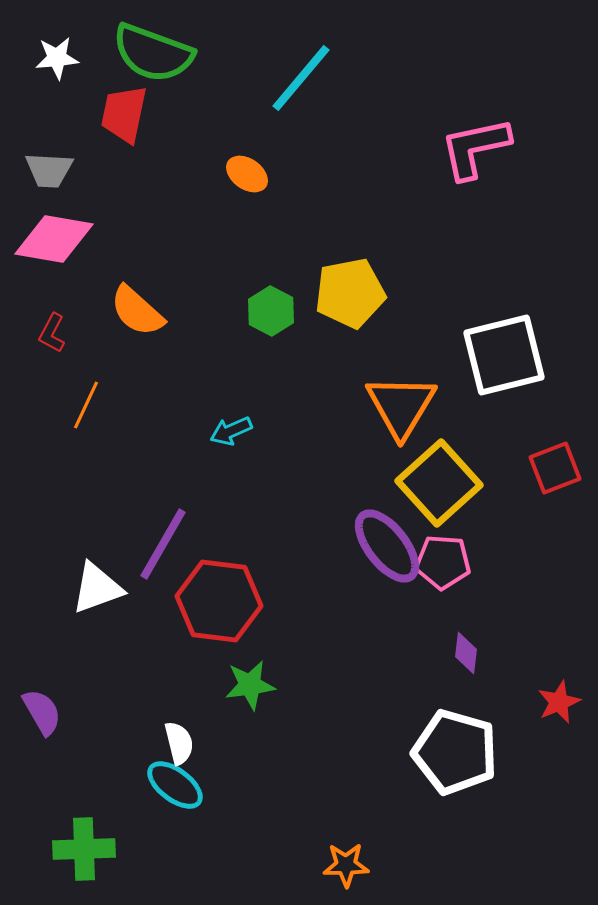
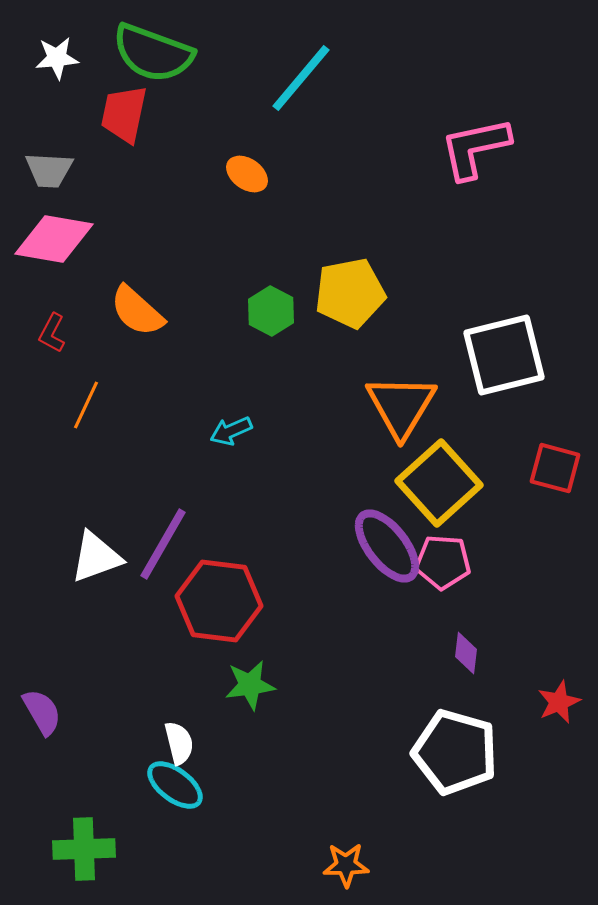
red square: rotated 36 degrees clockwise
white triangle: moved 1 px left, 31 px up
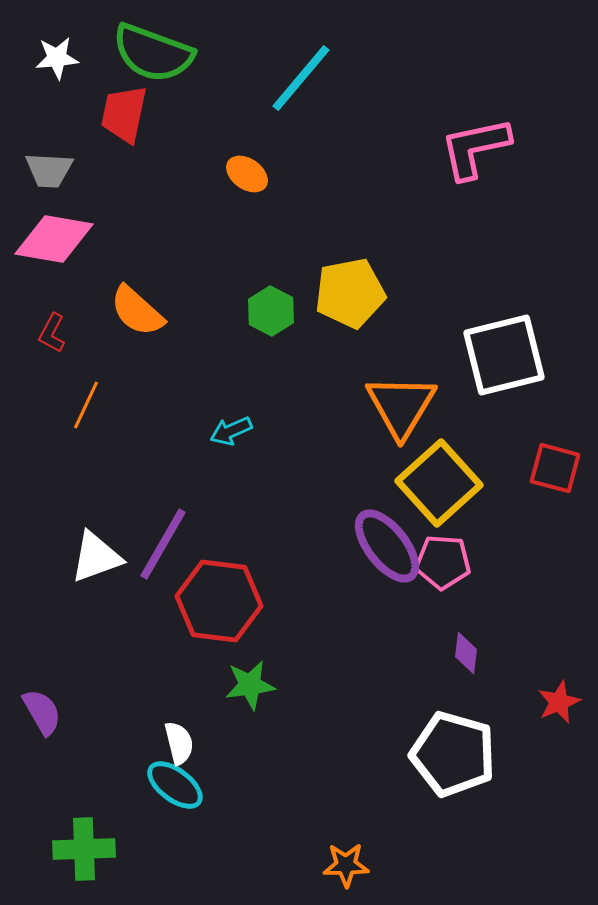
white pentagon: moved 2 px left, 2 px down
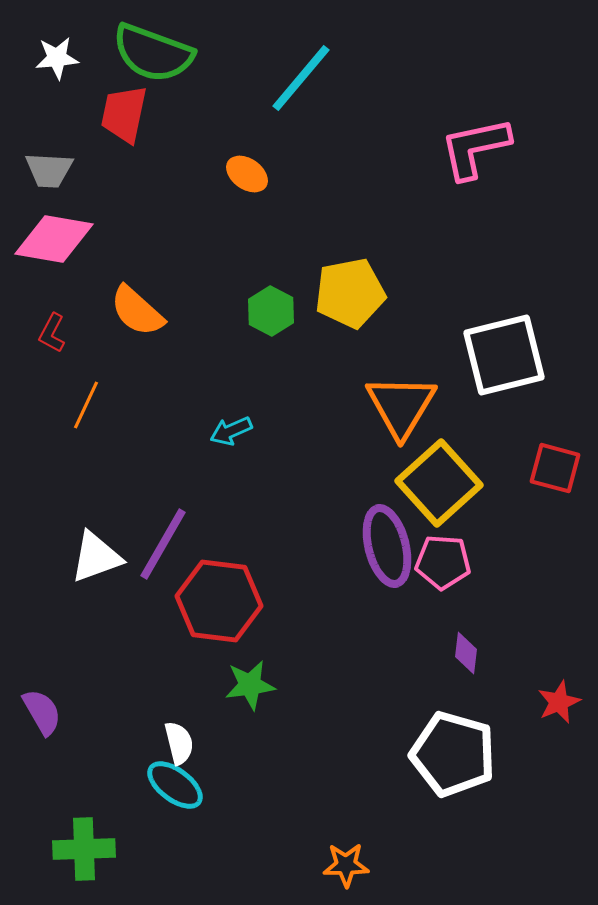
purple ellipse: rotated 24 degrees clockwise
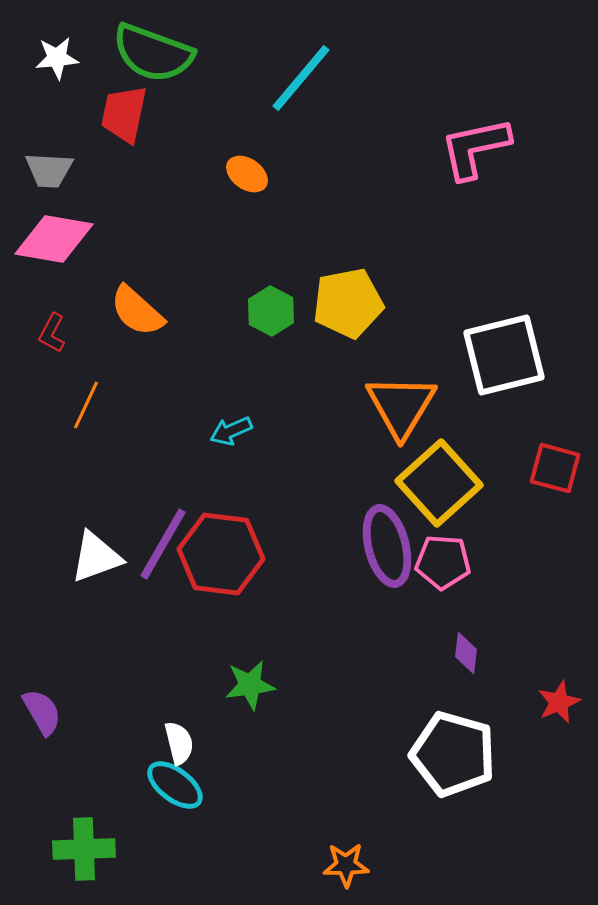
yellow pentagon: moved 2 px left, 10 px down
red hexagon: moved 2 px right, 47 px up
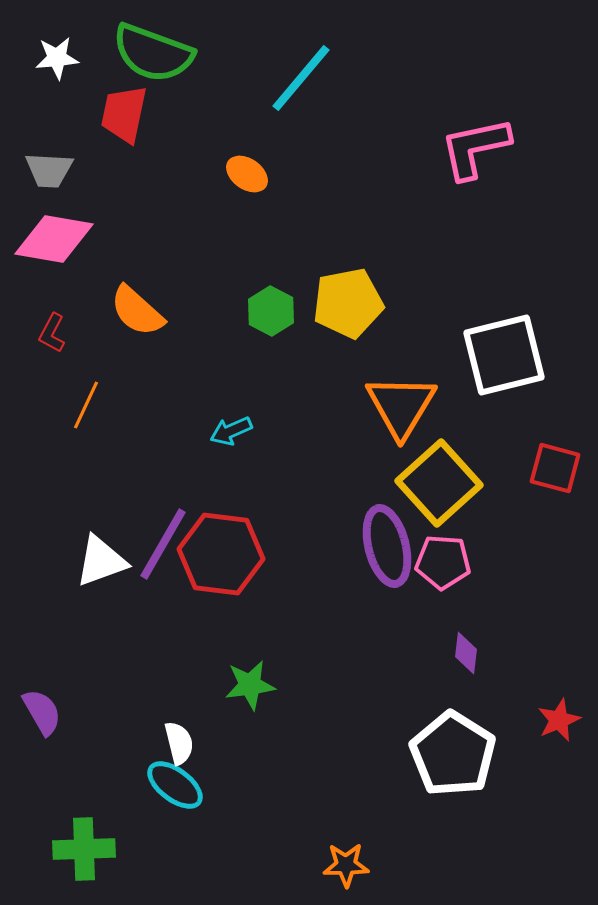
white triangle: moved 5 px right, 4 px down
red star: moved 18 px down
white pentagon: rotated 16 degrees clockwise
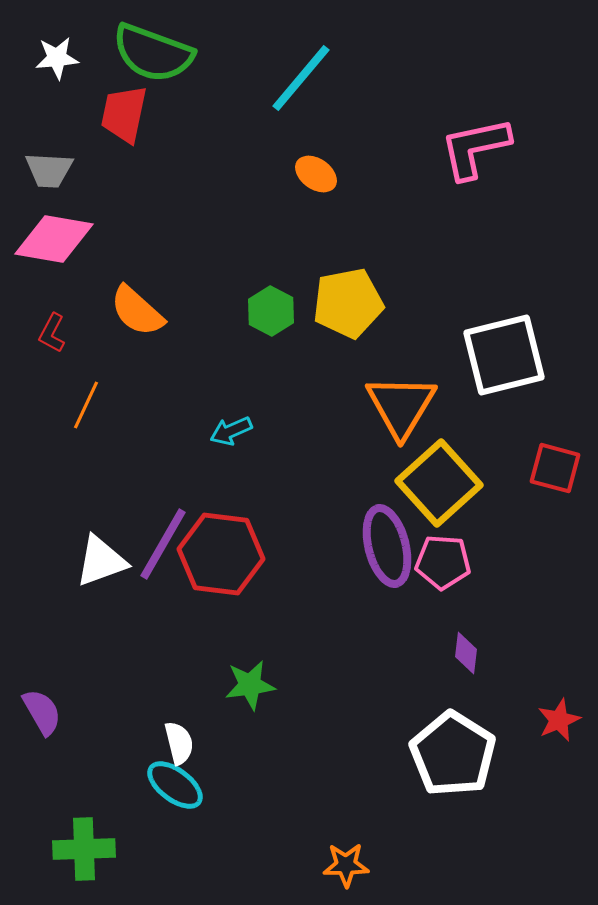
orange ellipse: moved 69 px right
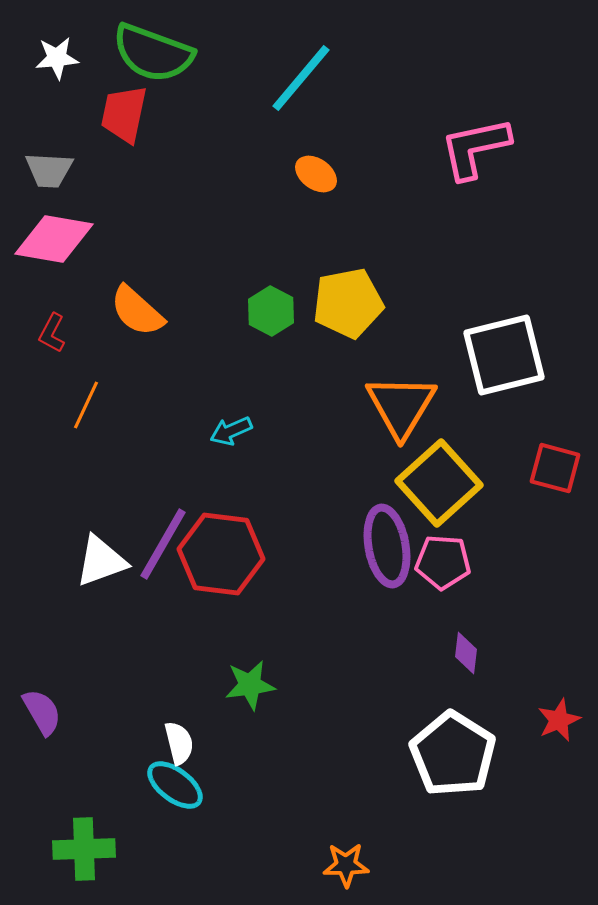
purple ellipse: rotated 4 degrees clockwise
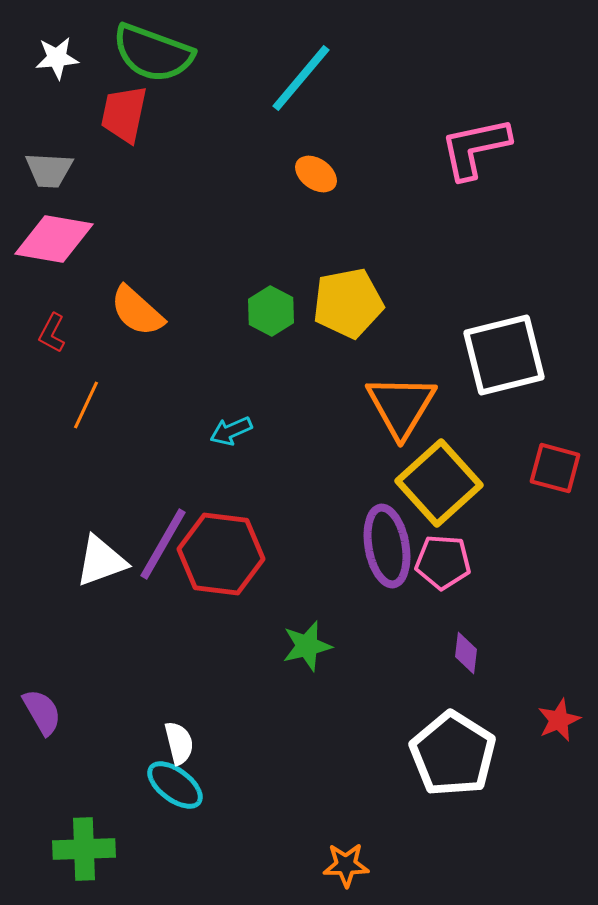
green star: moved 57 px right, 39 px up; rotated 6 degrees counterclockwise
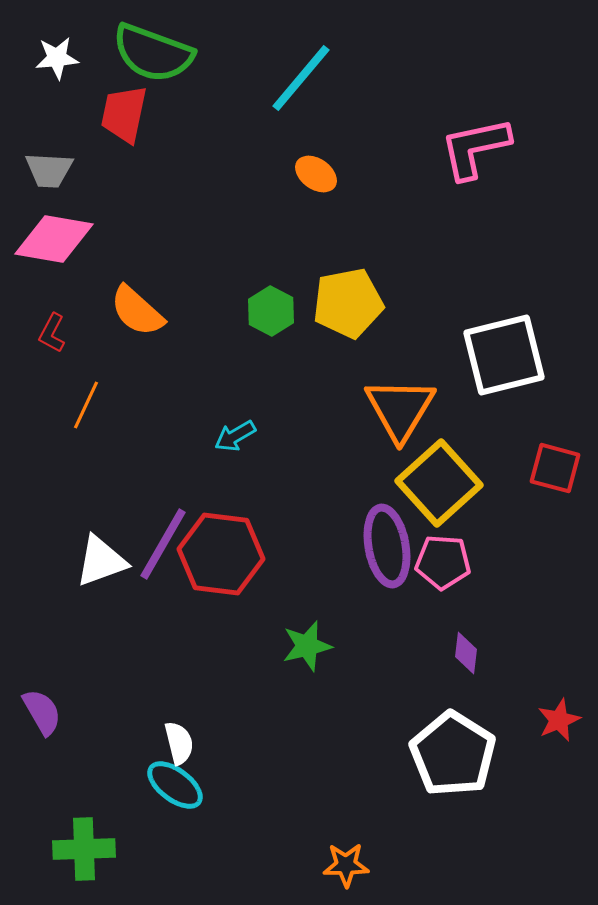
orange triangle: moved 1 px left, 3 px down
cyan arrow: moved 4 px right, 5 px down; rotated 6 degrees counterclockwise
